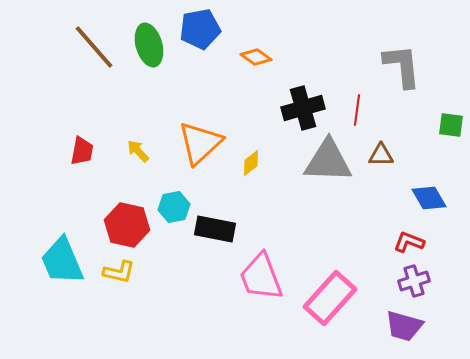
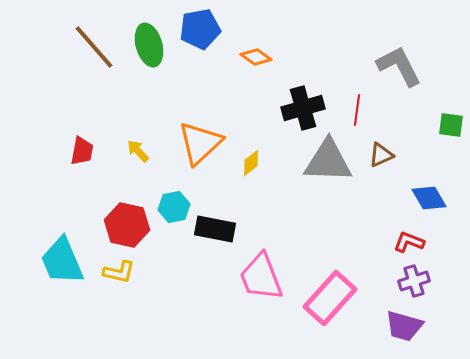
gray L-shape: moved 3 px left; rotated 21 degrees counterclockwise
brown triangle: rotated 24 degrees counterclockwise
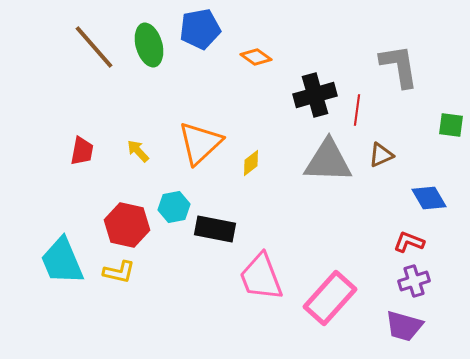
gray L-shape: rotated 18 degrees clockwise
black cross: moved 12 px right, 13 px up
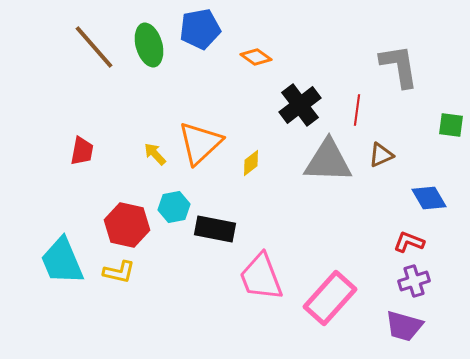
black cross: moved 15 px left, 10 px down; rotated 21 degrees counterclockwise
yellow arrow: moved 17 px right, 3 px down
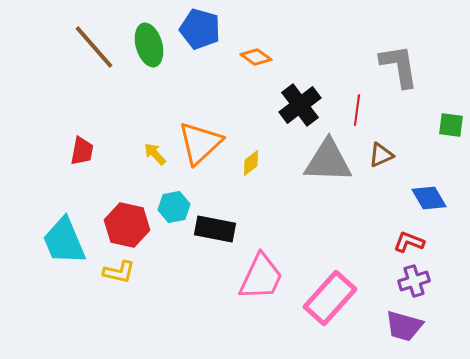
blue pentagon: rotated 27 degrees clockwise
cyan trapezoid: moved 2 px right, 20 px up
pink trapezoid: rotated 134 degrees counterclockwise
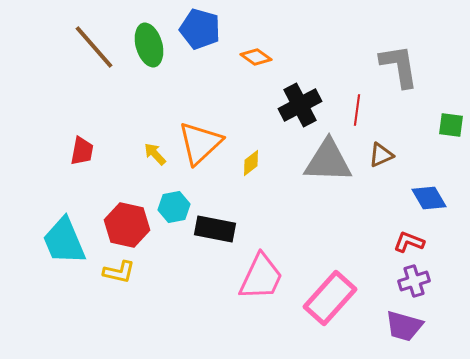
black cross: rotated 9 degrees clockwise
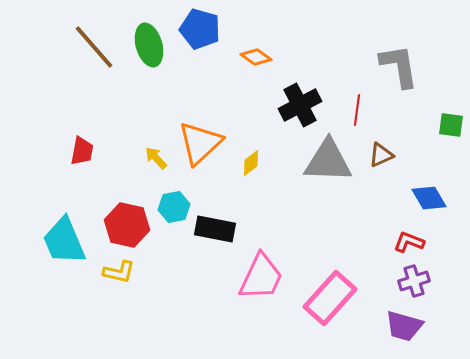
yellow arrow: moved 1 px right, 4 px down
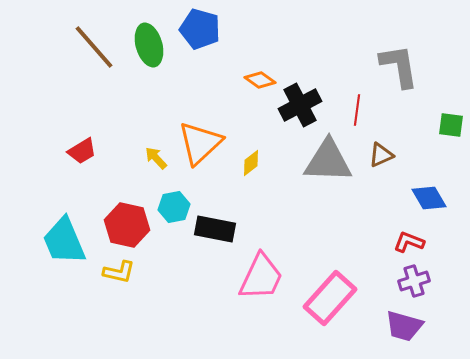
orange diamond: moved 4 px right, 23 px down
red trapezoid: rotated 48 degrees clockwise
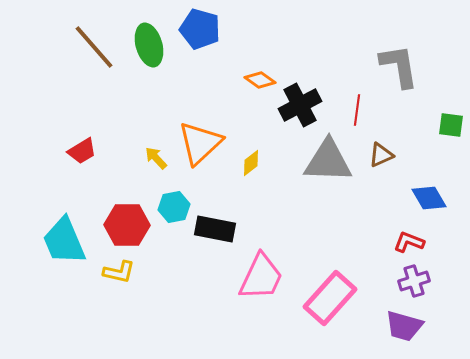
red hexagon: rotated 12 degrees counterclockwise
